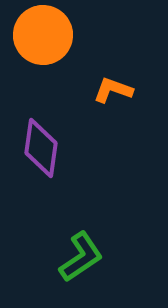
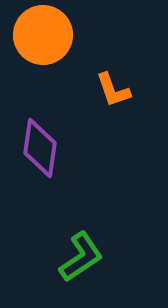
orange L-shape: rotated 129 degrees counterclockwise
purple diamond: moved 1 px left
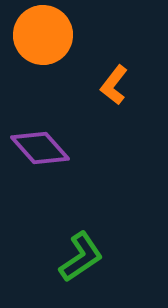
orange L-shape: moved 1 px right, 5 px up; rotated 57 degrees clockwise
purple diamond: rotated 50 degrees counterclockwise
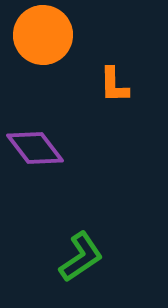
orange L-shape: rotated 39 degrees counterclockwise
purple diamond: moved 5 px left; rotated 4 degrees clockwise
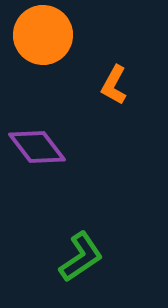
orange L-shape: rotated 30 degrees clockwise
purple diamond: moved 2 px right, 1 px up
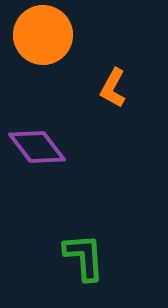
orange L-shape: moved 1 px left, 3 px down
green L-shape: moved 3 px right; rotated 60 degrees counterclockwise
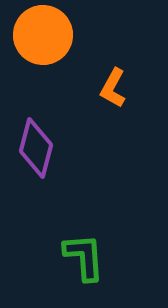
purple diamond: moved 1 px left, 1 px down; rotated 52 degrees clockwise
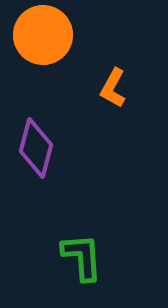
green L-shape: moved 2 px left
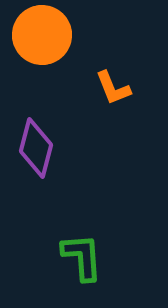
orange circle: moved 1 px left
orange L-shape: rotated 51 degrees counterclockwise
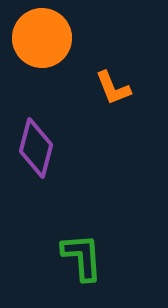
orange circle: moved 3 px down
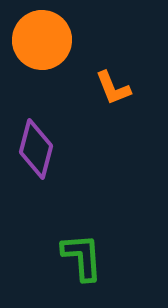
orange circle: moved 2 px down
purple diamond: moved 1 px down
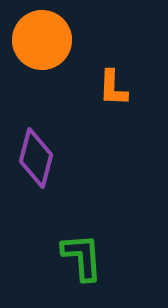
orange L-shape: rotated 24 degrees clockwise
purple diamond: moved 9 px down
